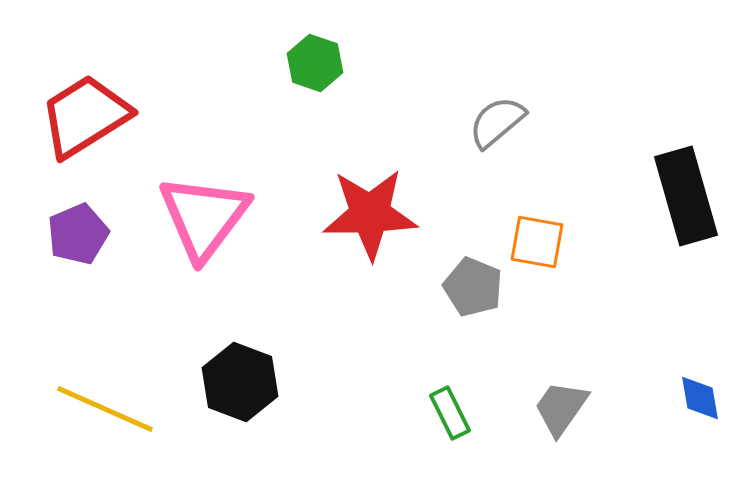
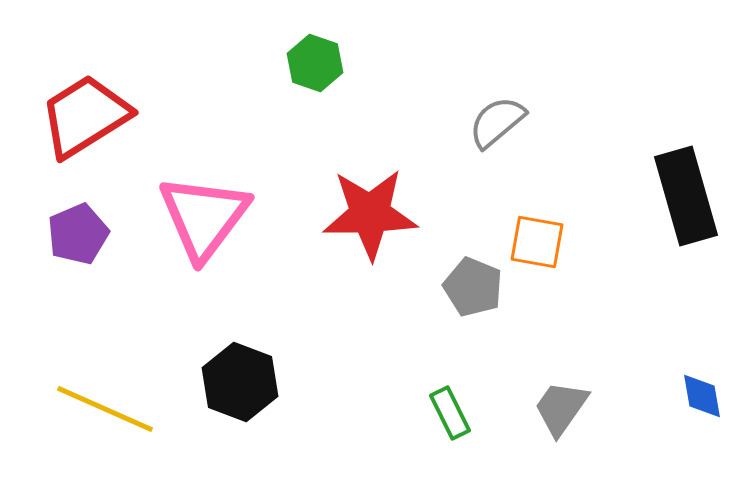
blue diamond: moved 2 px right, 2 px up
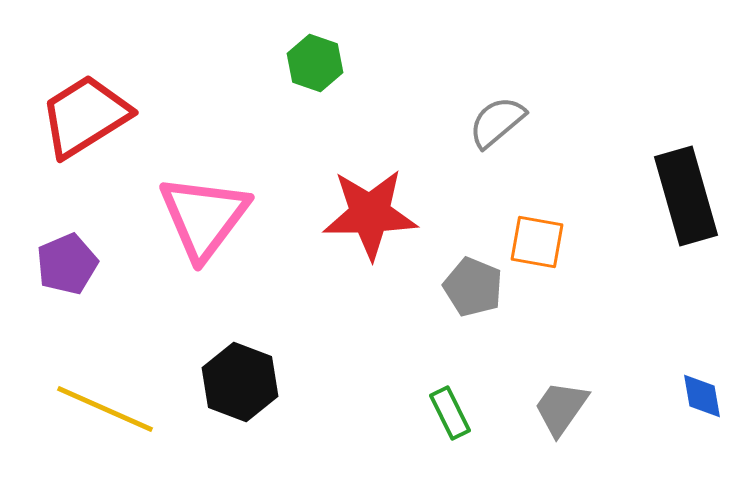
purple pentagon: moved 11 px left, 30 px down
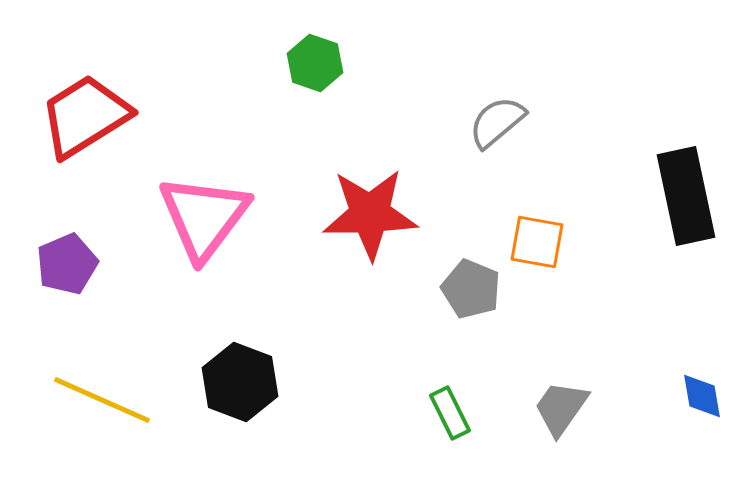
black rectangle: rotated 4 degrees clockwise
gray pentagon: moved 2 px left, 2 px down
yellow line: moved 3 px left, 9 px up
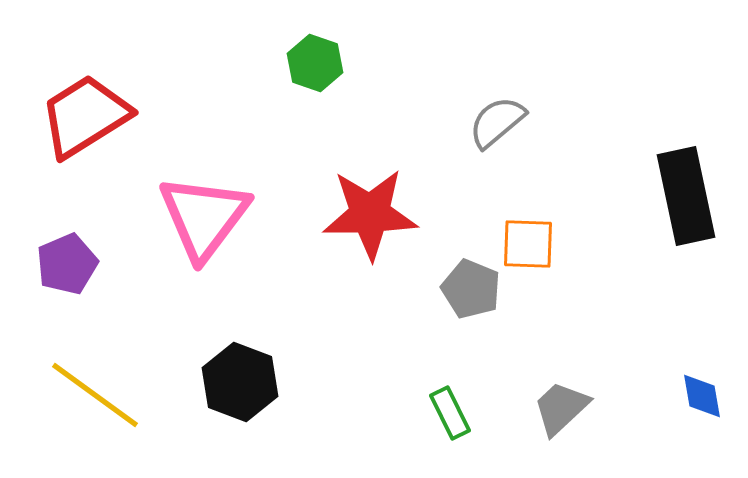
orange square: moved 9 px left, 2 px down; rotated 8 degrees counterclockwise
yellow line: moved 7 px left, 5 px up; rotated 12 degrees clockwise
gray trapezoid: rotated 12 degrees clockwise
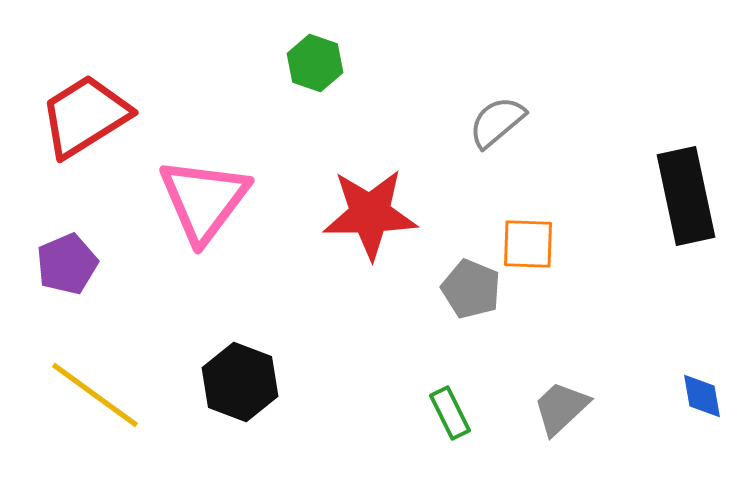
pink triangle: moved 17 px up
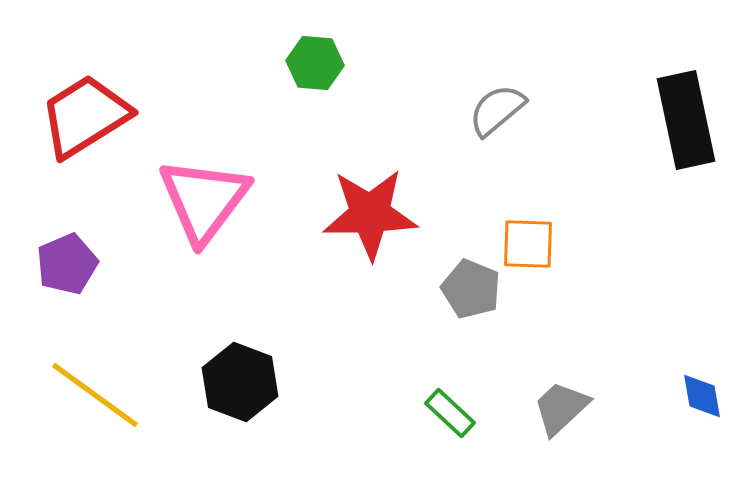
green hexagon: rotated 14 degrees counterclockwise
gray semicircle: moved 12 px up
black rectangle: moved 76 px up
green rectangle: rotated 21 degrees counterclockwise
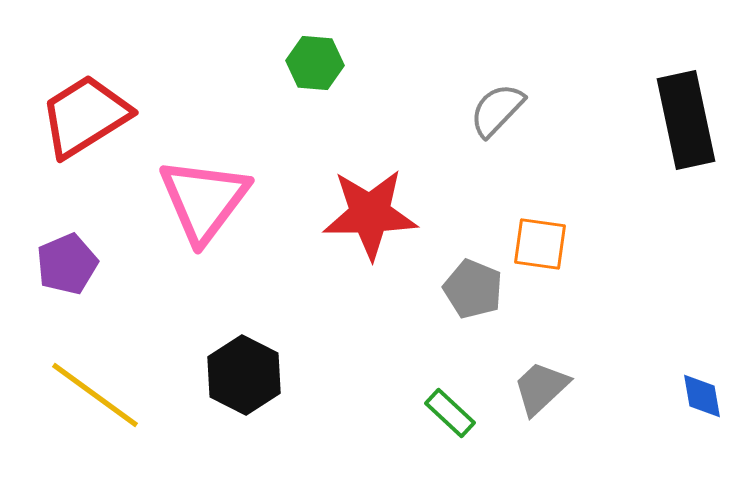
gray semicircle: rotated 6 degrees counterclockwise
orange square: moved 12 px right; rotated 6 degrees clockwise
gray pentagon: moved 2 px right
black hexagon: moved 4 px right, 7 px up; rotated 6 degrees clockwise
gray trapezoid: moved 20 px left, 20 px up
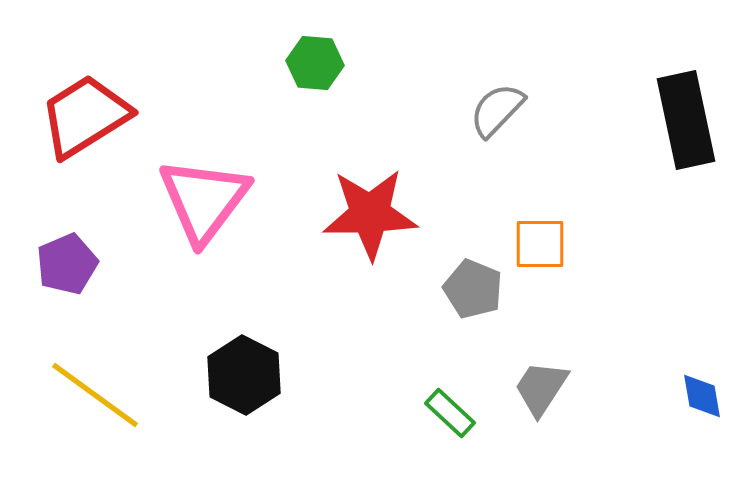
orange square: rotated 8 degrees counterclockwise
gray trapezoid: rotated 14 degrees counterclockwise
